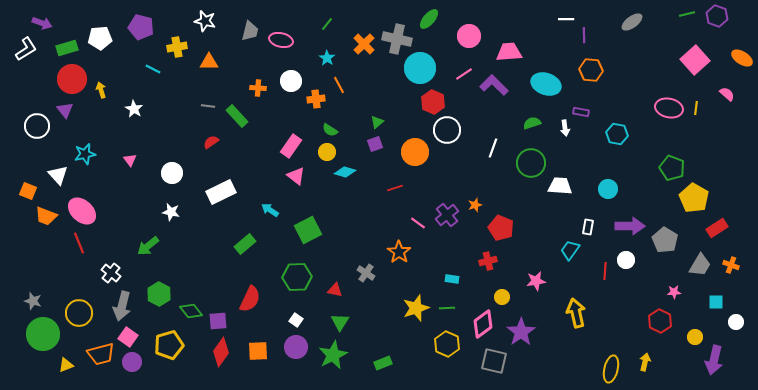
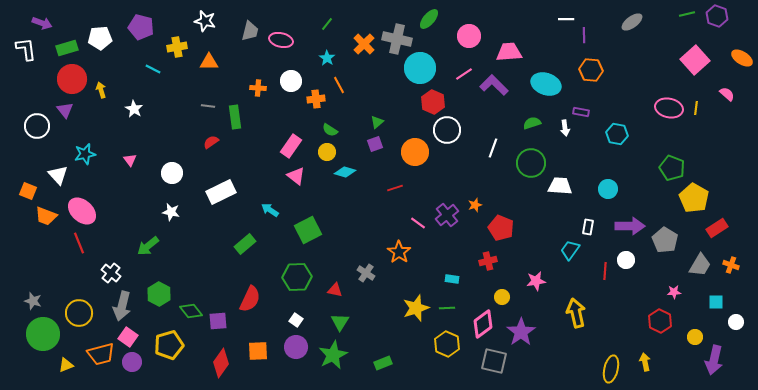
white L-shape at (26, 49): rotated 65 degrees counterclockwise
green rectangle at (237, 116): moved 2 px left, 1 px down; rotated 35 degrees clockwise
red diamond at (221, 352): moved 11 px down
yellow arrow at (645, 362): rotated 24 degrees counterclockwise
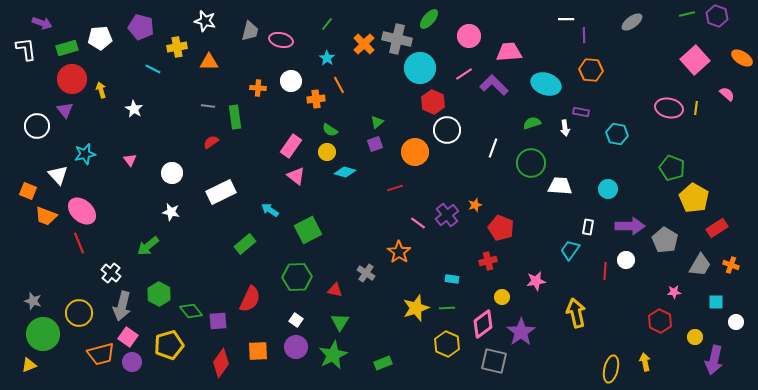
yellow triangle at (66, 365): moved 37 px left
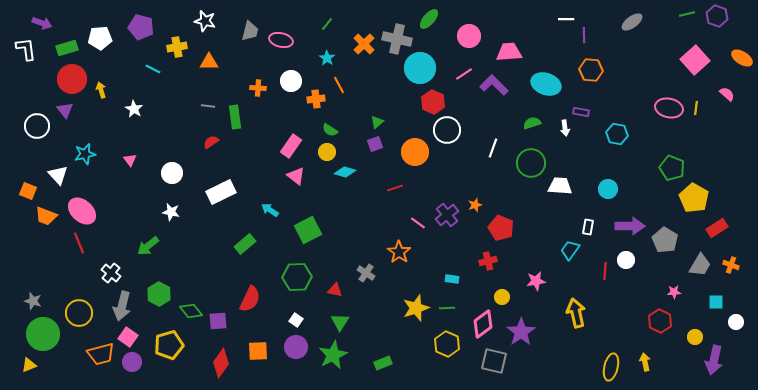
yellow ellipse at (611, 369): moved 2 px up
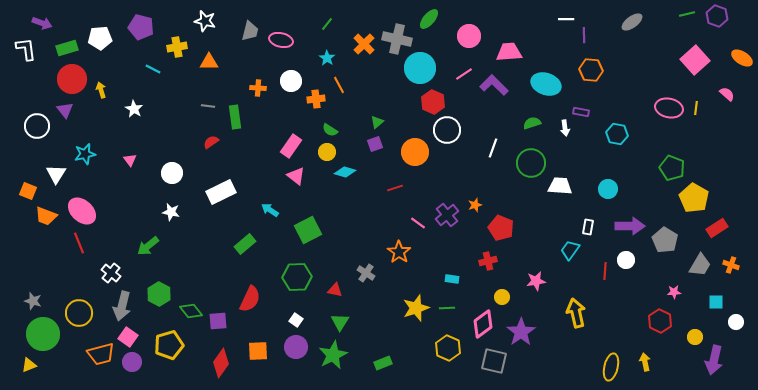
white triangle at (58, 175): moved 2 px left, 1 px up; rotated 15 degrees clockwise
yellow hexagon at (447, 344): moved 1 px right, 4 px down
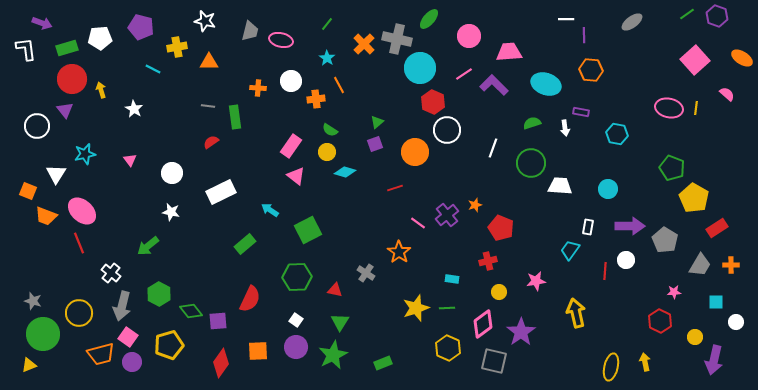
green line at (687, 14): rotated 21 degrees counterclockwise
orange cross at (731, 265): rotated 21 degrees counterclockwise
yellow circle at (502, 297): moved 3 px left, 5 px up
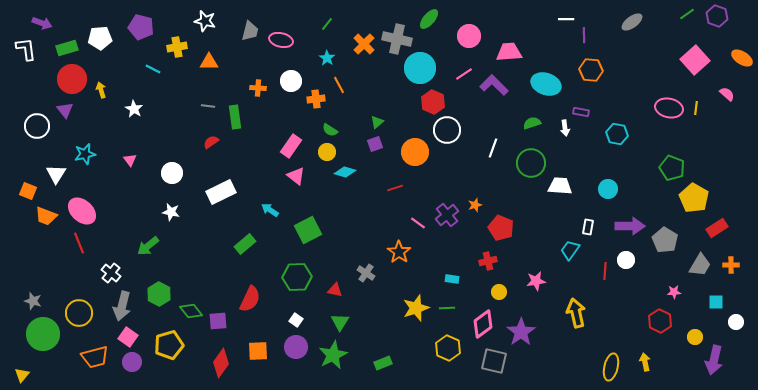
orange trapezoid at (101, 354): moved 6 px left, 3 px down
yellow triangle at (29, 365): moved 7 px left, 10 px down; rotated 28 degrees counterclockwise
